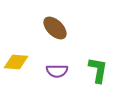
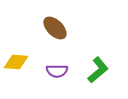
green L-shape: rotated 40 degrees clockwise
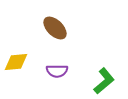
yellow diamond: rotated 10 degrees counterclockwise
green L-shape: moved 6 px right, 11 px down
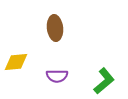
brown ellipse: rotated 40 degrees clockwise
purple semicircle: moved 5 px down
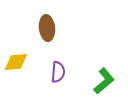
brown ellipse: moved 8 px left
purple semicircle: moved 1 px right, 4 px up; rotated 85 degrees counterclockwise
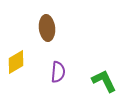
yellow diamond: rotated 25 degrees counterclockwise
green L-shape: rotated 76 degrees counterclockwise
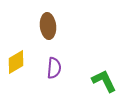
brown ellipse: moved 1 px right, 2 px up
purple semicircle: moved 4 px left, 4 px up
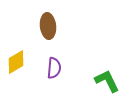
green L-shape: moved 3 px right
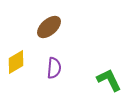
brown ellipse: moved 1 px right, 1 px down; rotated 55 degrees clockwise
green L-shape: moved 2 px right, 1 px up
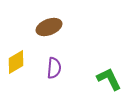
brown ellipse: rotated 20 degrees clockwise
green L-shape: moved 1 px up
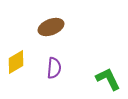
brown ellipse: moved 2 px right
green L-shape: moved 1 px left
